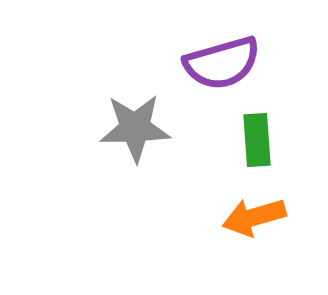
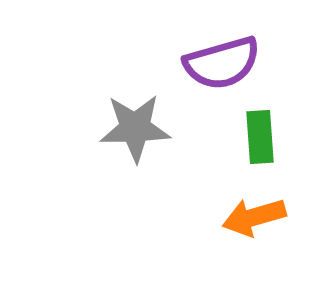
green rectangle: moved 3 px right, 3 px up
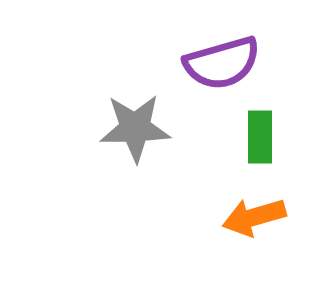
green rectangle: rotated 4 degrees clockwise
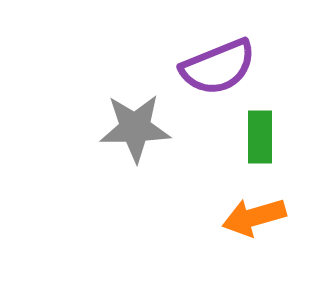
purple semicircle: moved 4 px left, 4 px down; rotated 6 degrees counterclockwise
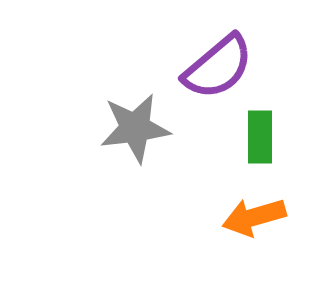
purple semicircle: rotated 18 degrees counterclockwise
gray star: rotated 6 degrees counterclockwise
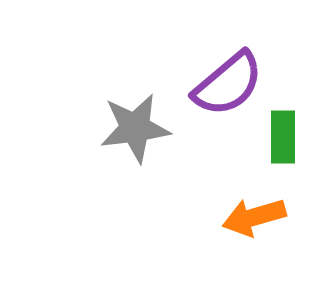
purple semicircle: moved 10 px right, 17 px down
green rectangle: moved 23 px right
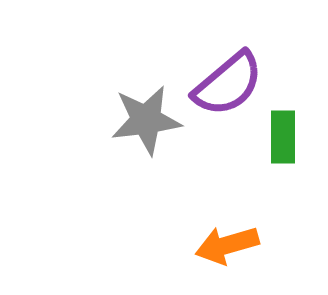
gray star: moved 11 px right, 8 px up
orange arrow: moved 27 px left, 28 px down
